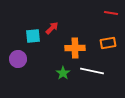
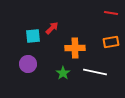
orange rectangle: moved 3 px right, 1 px up
purple circle: moved 10 px right, 5 px down
white line: moved 3 px right, 1 px down
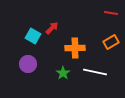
cyan square: rotated 35 degrees clockwise
orange rectangle: rotated 21 degrees counterclockwise
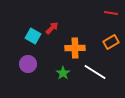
white line: rotated 20 degrees clockwise
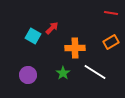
purple circle: moved 11 px down
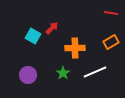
white line: rotated 55 degrees counterclockwise
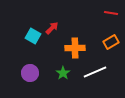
purple circle: moved 2 px right, 2 px up
